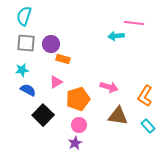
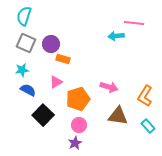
gray square: rotated 18 degrees clockwise
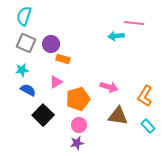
purple star: moved 2 px right; rotated 16 degrees clockwise
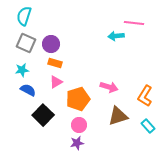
orange rectangle: moved 8 px left, 4 px down
brown triangle: rotated 25 degrees counterclockwise
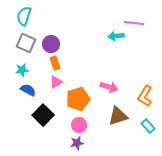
orange rectangle: rotated 56 degrees clockwise
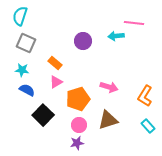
cyan semicircle: moved 4 px left
purple circle: moved 32 px right, 3 px up
orange rectangle: rotated 32 degrees counterclockwise
cyan star: rotated 16 degrees clockwise
blue semicircle: moved 1 px left
brown triangle: moved 10 px left, 4 px down
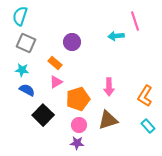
pink line: moved 1 px right, 2 px up; rotated 66 degrees clockwise
purple circle: moved 11 px left, 1 px down
pink arrow: rotated 72 degrees clockwise
purple star: rotated 16 degrees clockwise
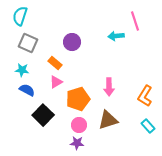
gray square: moved 2 px right
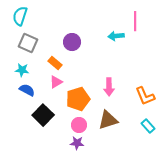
pink line: rotated 18 degrees clockwise
orange L-shape: rotated 55 degrees counterclockwise
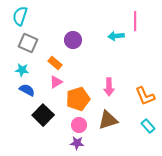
purple circle: moved 1 px right, 2 px up
